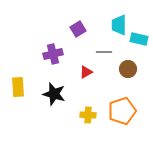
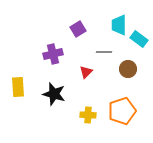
cyan rectangle: rotated 24 degrees clockwise
red triangle: rotated 16 degrees counterclockwise
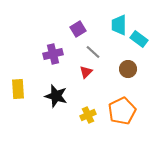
gray line: moved 11 px left; rotated 42 degrees clockwise
yellow rectangle: moved 2 px down
black star: moved 2 px right, 2 px down
orange pentagon: rotated 8 degrees counterclockwise
yellow cross: rotated 28 degrees counterclockwise
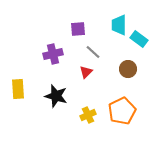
purple square: rotated 28 degrees clockwise
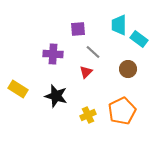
purple cross: rotated 18 degrees clockwise
yellow rectangle: rotated 54 degrees counterclockwise
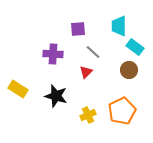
cyan trapezoid: moved 1 px down
cyan rectangle: moved 4 px left, 8 px down
brown circle: moved 1 px right, 1 px down
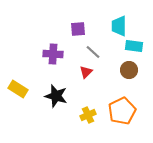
cyan rectangle: moved 1 px left, 1 px up; rotated 30 degrees counterclockwise
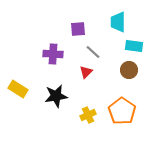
cyan trapezoid: moved 1 px left, 4 px up
black star: rotated 25 degrees counterclockwise
orange pentagon: rotated 12 degrees counterclockwise
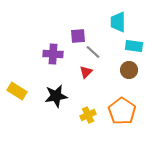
purple square: moved 7 px down
yellow rectangle: moved 1 px left, 2 px down
